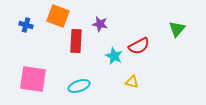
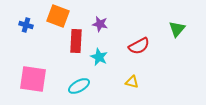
cyan star: moved 15 px left, 1 px down
cyan ellipse: rotated 10 degrees counterclockwise
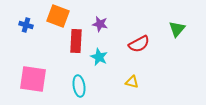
red semicircle: moved 2 px up
cyan ellipse: rotated 70 degrees counterclockwise
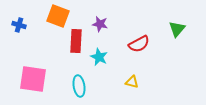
blue cross: moved 7 px left
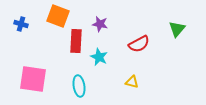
blue cross: moved 2 px right, 1 px up
